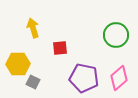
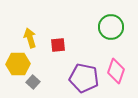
yellow arrow: moved 3 px left, 10 px down
green circle: moved 5 px left, 8 px up
red square: moved 2 px left, 3 px up
pink diamond: moved 3 px left, 7 px up; rotated 30 degrees counterclockwise
gray square: rotated 16 degrees clockwise
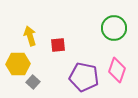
green circle: moved 3 px right, 1 px down
yellow arrow: moved 2 px up
pink diamond: moved 1 px right, 1 px up
purple pentagon: moved 1 px up
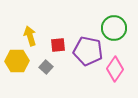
yellow hexagon: moved 1 px left, 3 px up
pink diamond: moved 2 px left, 1 px up; rotated 15 degrees clockwise
purple pentagon: moved 4 px right, 26 px up
gray square: moved 13 px right, 15 px up
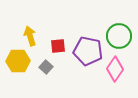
green circle: moved 5 px right, 8 px down
red square: moved 1 px down
yellow hexagon: moved 1 px right
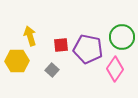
green circle: moved 3 px right, 1 px down
red square: moved 3 px right, 1 px up
purple pentagon: moved 2 px up
yellow hexagon: moved 1 px left
gray square: moved 6 px right, 3 px down
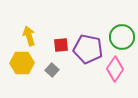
yellow arrow: moved 1 px left
yellow hexagon: moved 5 px right, 2 px down
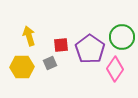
purple pentagon: moved 2 px right; rotated 24 degrees clockwise
yellow hexagon: moved 4 px down
gray square: moved 2 px left, 7 px up; rotated 24 degrees clockwise
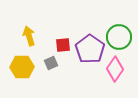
green circle: moved 3 px left
red square: moved 2 px right
gray square: moved 1 px right
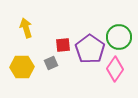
yellow arrow: moved 3 px left, 8 px up
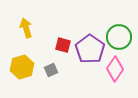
red square: rotated 21 degrees clockwise
gray square: moved 7 px down
yellow hexagon: rotated 15 degrees counterclockwise
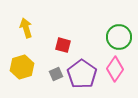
purple pentagon: moved 8 px left, 25 px down
gray square: moved 5 px right, 4 px down
